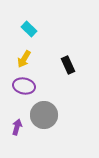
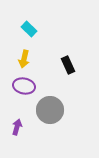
yellow arrow: rotated 18 degrees counterclockwise
gray circle: moved 6 px right, 5 px up
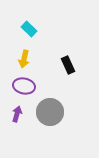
gray circle: moved 2 px down
purple arrow: moved 13 px up
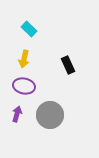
gray circle: moved 3 px down
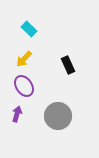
yellow arrow: rotated 30 degrees clockwise
purple ellipse: rotated 45 degrees clockwise
gray circle: moved 8 px right, 1 px down
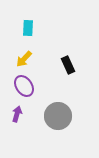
cyan rectangle: moved 1 px left, 1 px up; rotated 49 degrees clockwise
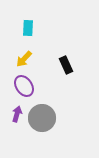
black rectangle: moved 2 px left
gray circle: moved 16 px left, 2 px down
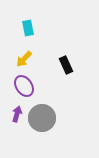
cyan rectangle: rotated 14 degrees counterclockwise
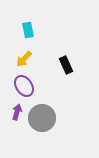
cyan rectangle: moved 2 px down
purple arrow: moved 2 px up
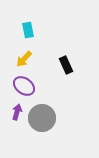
purple ellipse: rotated 20 degrees counterclockwise
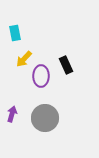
cyan rectangle: moved 13 px left, 3 px down
purple ellipse: moved 17 px right, 10 px up; rotated 55 degrees clockwise
purple arrow: moved 5 px left, 2 px down
gray circle: moved 3 px right
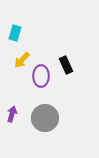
cyan rectangle: rotated 28 degrees clockwise
yellow arrow: moved 2 px left, 1 px down
